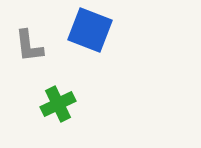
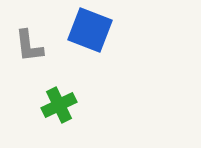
green cross: moved 1 px right, 1 px down
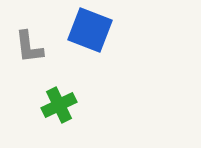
gray L-shape: moved 1 px down
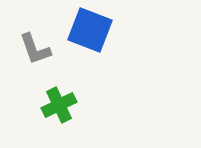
gray L-shape: moved 6 px right, 2 px down; rotated 12 degrees counterclockwise
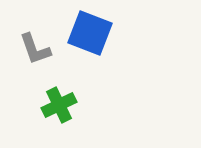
blue square: moved 3 px down
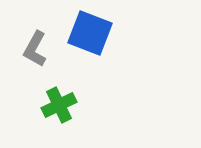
gray L-shape: rotated 48 degrees clockwise
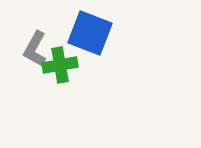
green cross: moved 1 px right, 40 px up; rotated 16 degrees clockwise
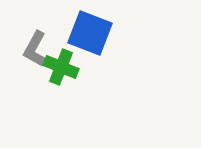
green cross: moved 1 px right, 2 px down; rotated 32 degrees clockwise
